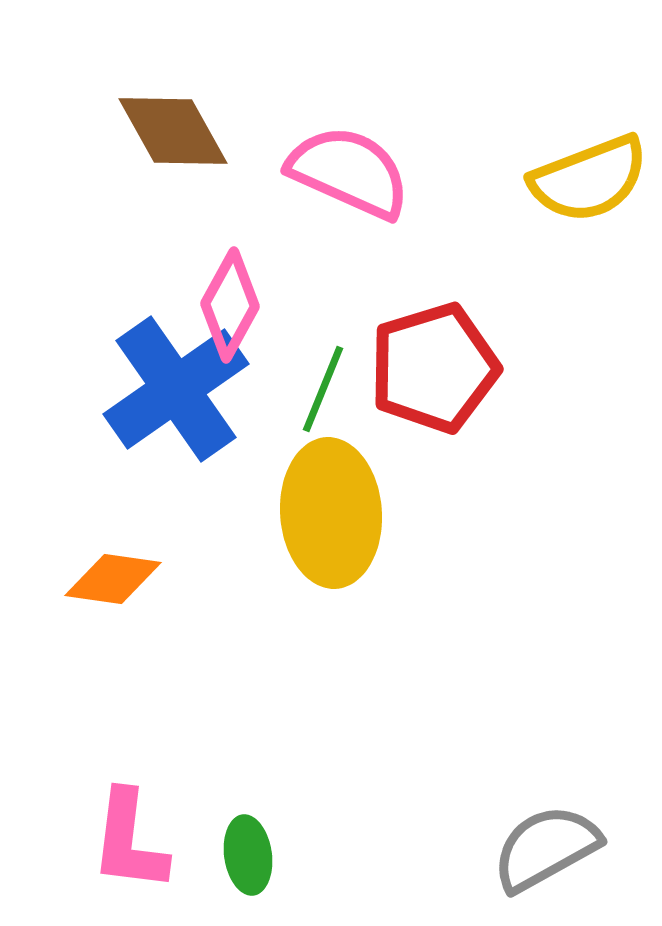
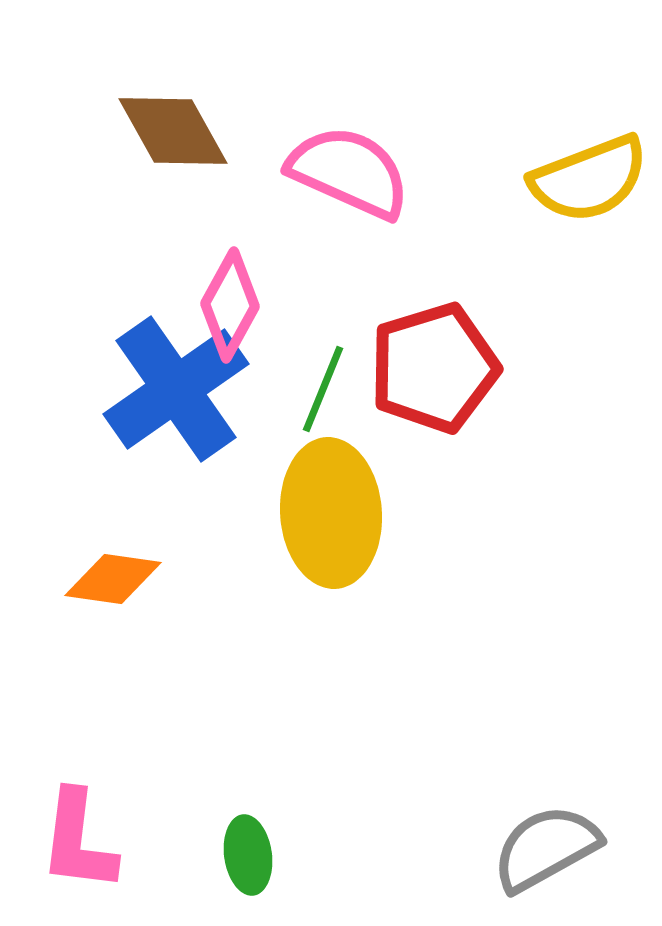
pink L-shape: moved 51 px left
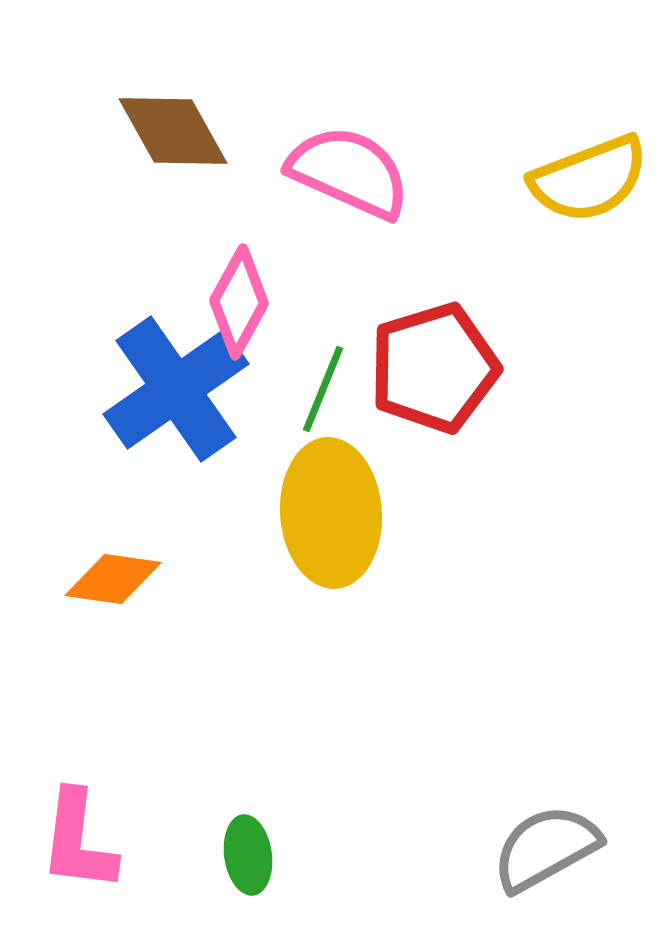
pink diamond: moved 9 px right, 3 px up
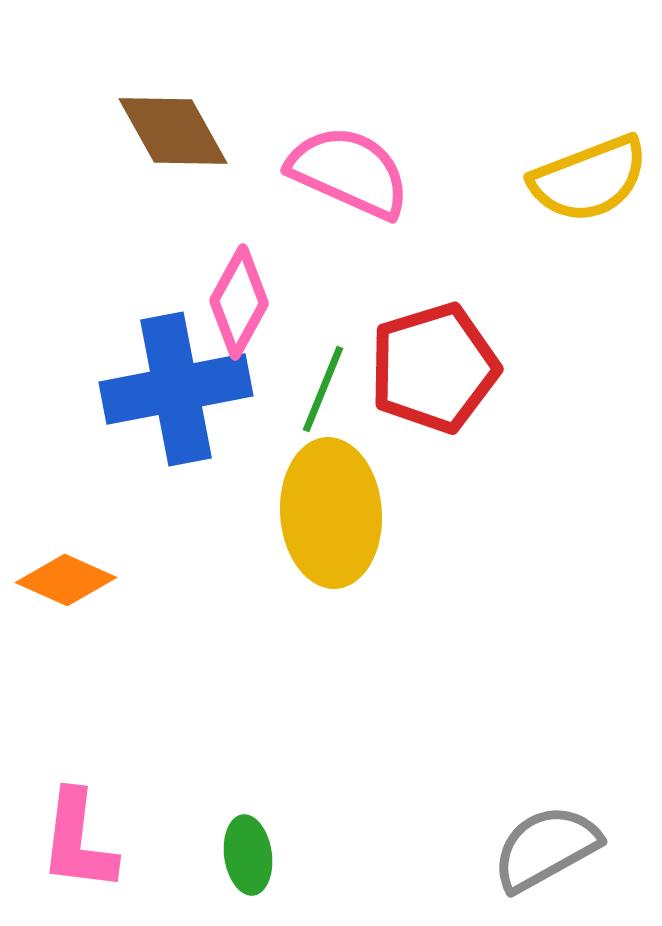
blue cross: rotated 24 degrees clockwise
orange diamond: moved 47 px left, 1 px down; rotated 16 degrees clockwise
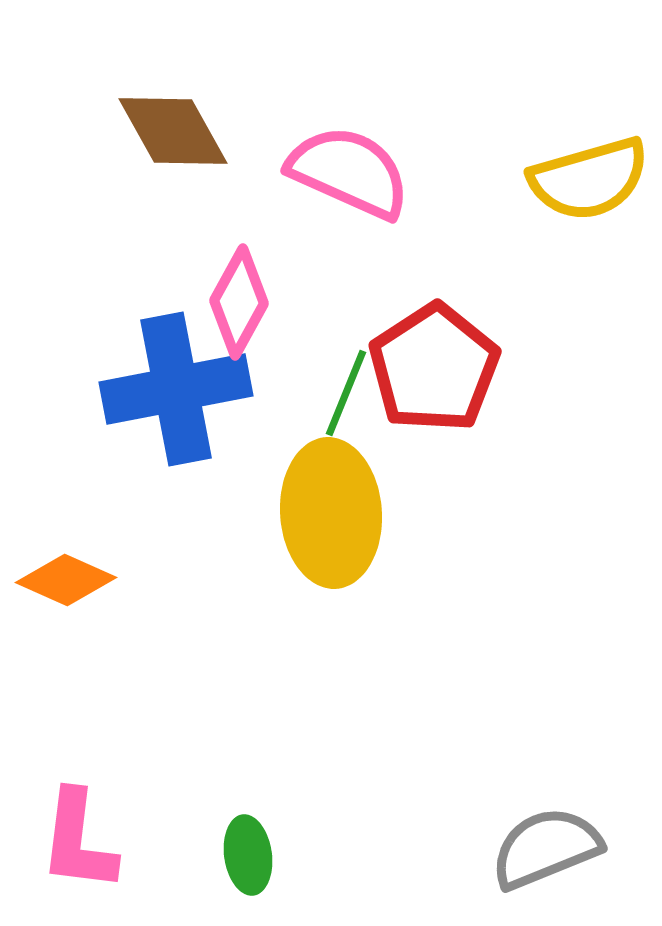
yellow semicircle: rotated 5 degrees clockwise
red pentagon: rotated 16 degrees counterclockwise
green line: moved 23 px right, 4 px down
gray semicircle: rotated 7 degrees clockwise
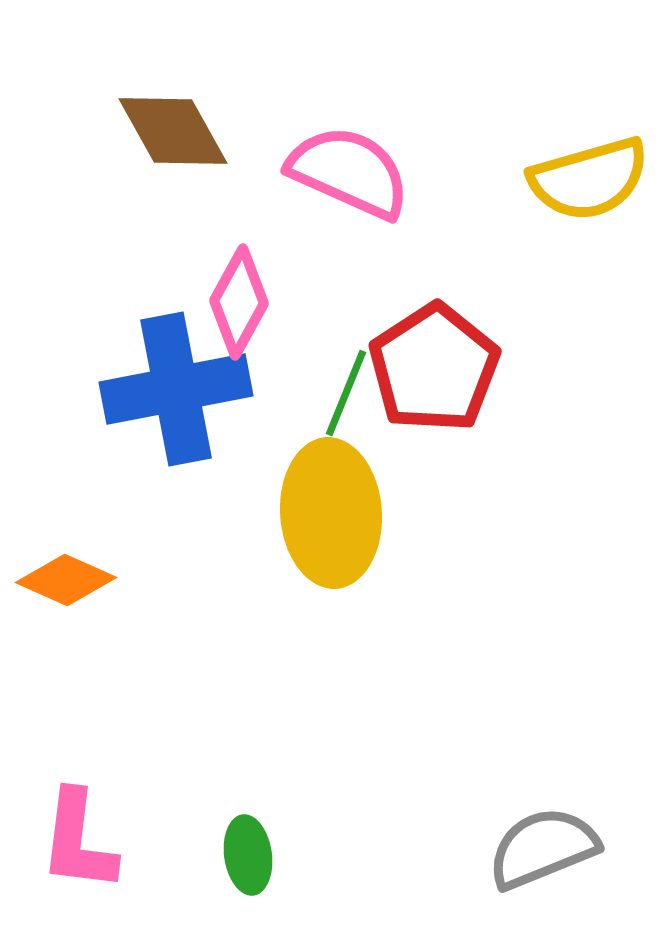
gray semicircle: moved 3 px left
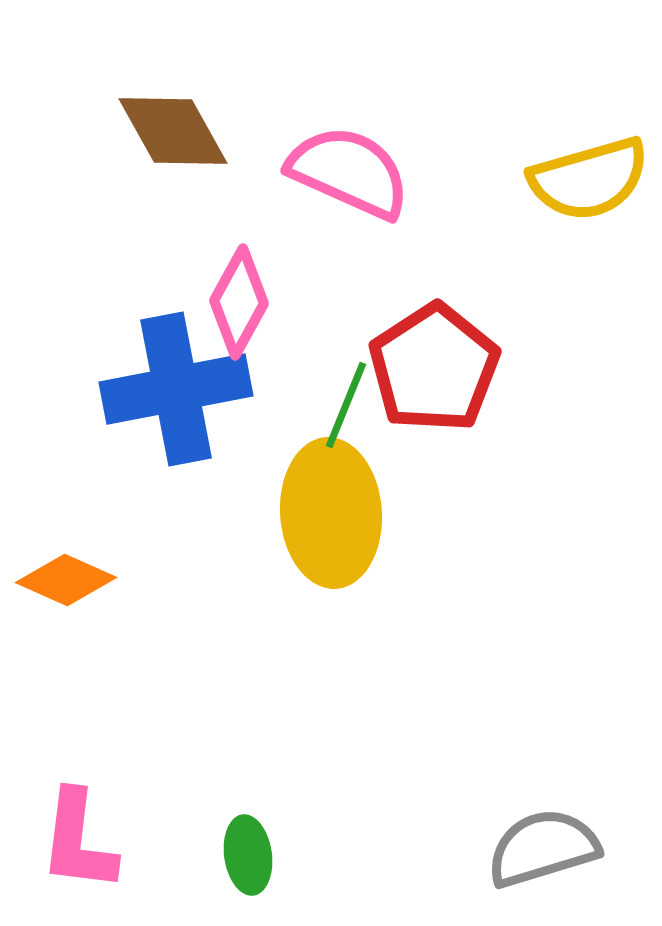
green line: moved 12 px down
gray semicircle: rotated 5 degrees clockwise
